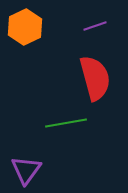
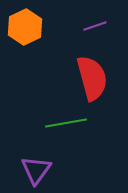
red semicircle: moved 3 px left
purple triangle: moved 10 px right
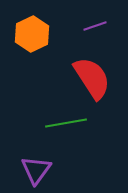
orange hexagon: moved 7 px right, 7 px down
red semicircle: rotated 18 degrees counterclockwise
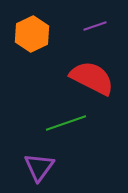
red semicircle: rotated 30 degrees counterclockwise
green line: rotated 9 degrees counterclockwise
purple triangle: moved 3 px right, 3 px up
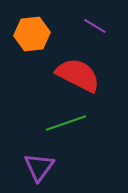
purple line: rotated 50 degrees clockwise
orange hexagon: rotated 20 degrees clockwise
red semicircle: moved 14 px left, 3 px up
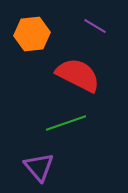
purple triangle: rotated 16 degrees counterclockwise
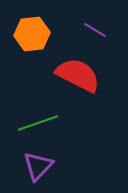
purple line: moved 4 px down
green line: moved 28 px left
purple triangle: moved 1 px left, 1 px up; rotated 24 degrees clockwise
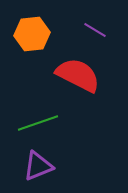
purple triangle: rotated 24 degrees clockwise
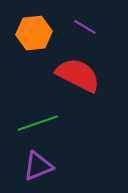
purple line: moved 10 px left, 3 px up
orange hexagon: moved 2 px right, 1 px up
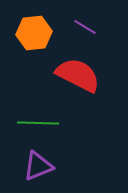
green line: rotated 21 degrees clockwise
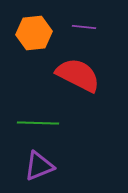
purple line: moved 1 px left; rotated 25 degrees counterclockwise
purple triangle: moved 1 px right
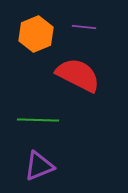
orange hexagon: moved 2 px right, 1 px down; rotated 16 degrees counterclockwise
green line: moved 3 px up
